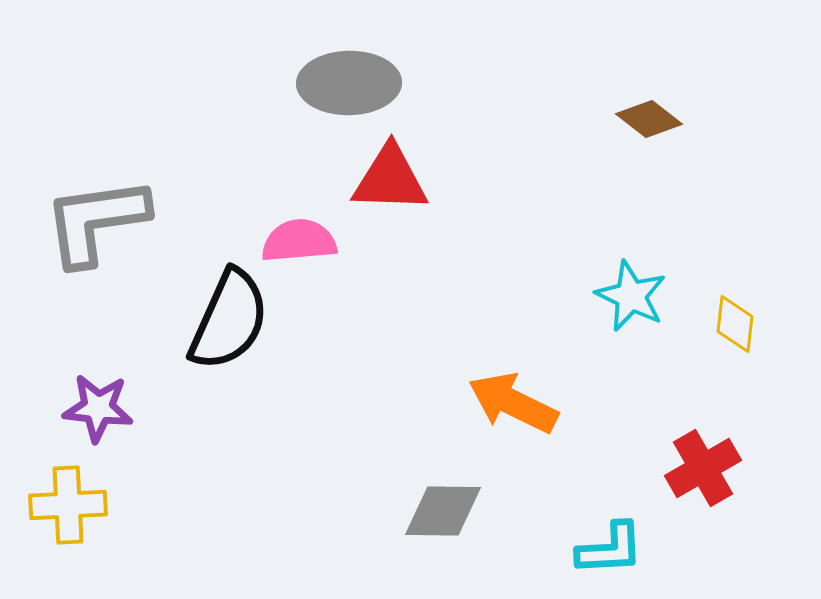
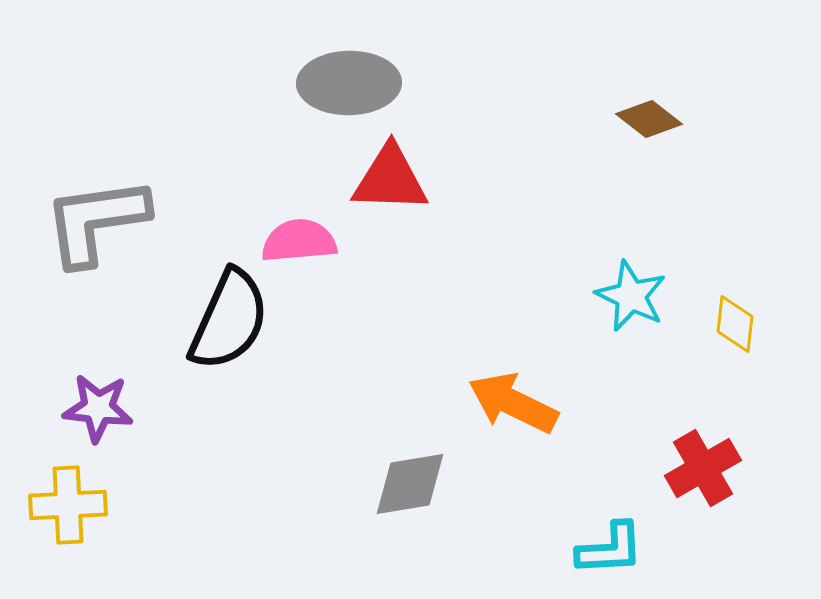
gray diamond: moved 33 px left, 27 px up; rotated 10 degrees counterclockwise
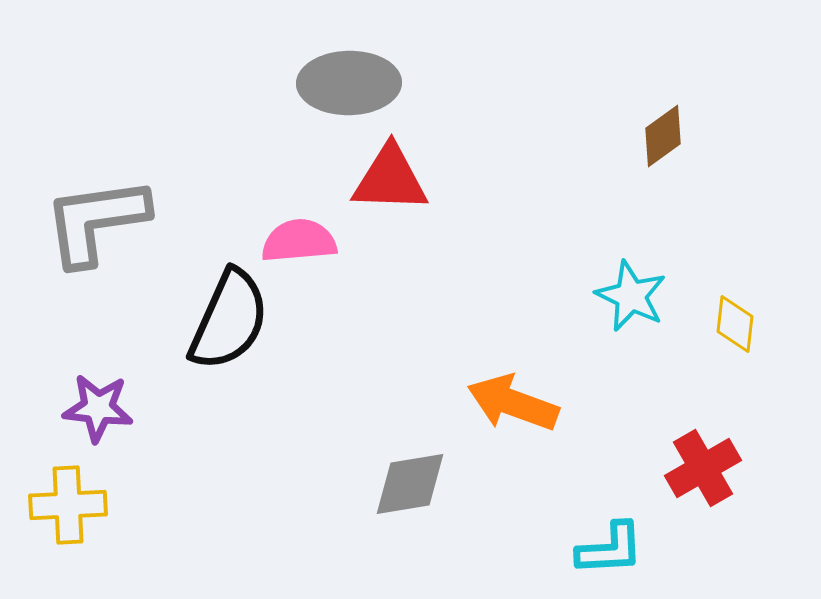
brown diamond: moved 14 px right, 17 px down; rotated 74 degrees counterclockwise
orange arrow: rotated 6 degrees counterclockwise
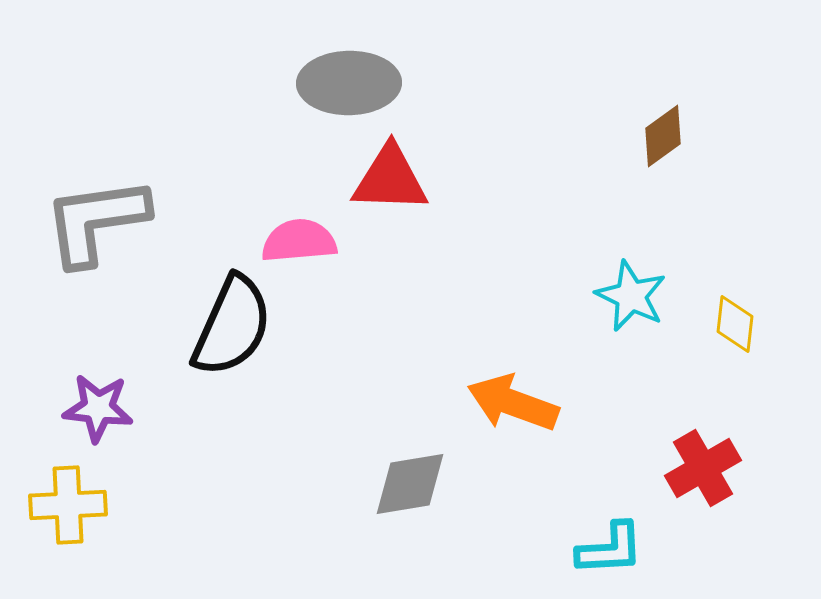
black semicircle: moved 3 px right, 6 px down
